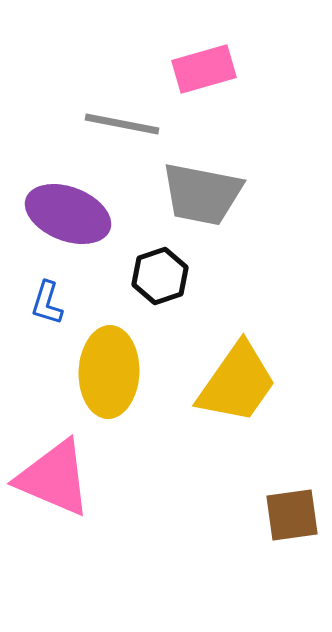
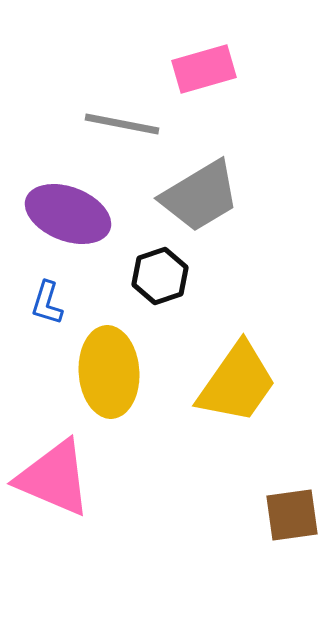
gray trapezoid: moved 2 px left, 2 px down; rotated 42 degrees counterclockwise
yellow ellipse: rotated 6 degrees counterclockwise
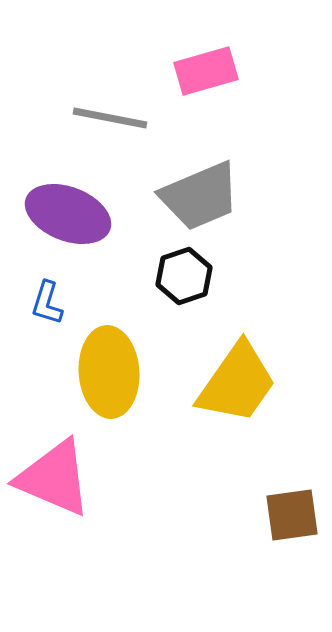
pink rectangle: moved 2 px right, 2 px down
gray line: moved 12 px left, 6 px up
gray trapezoid: rotated 8 degrees clockwise
black hexagon: moved 24 px right
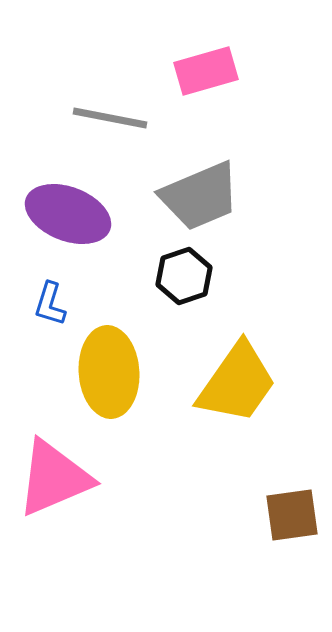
blue L-shape: moved 3 px right, 1 px down
pink triangle: rotated 46 degrees counterclockwise
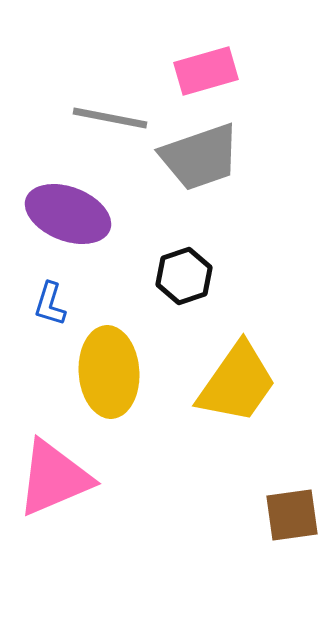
gray trapezoid: moved 39 px up; rotated 4 degrees clockwise
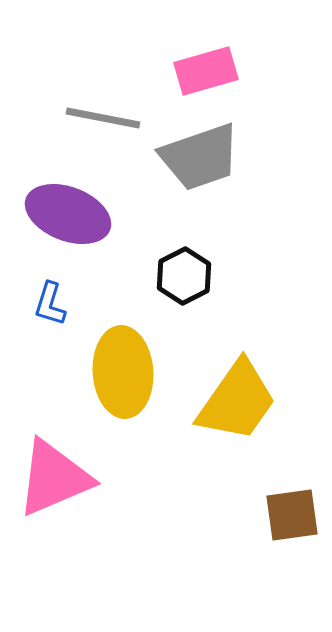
gray line: moved 7 px left
black hexagon: rotated 8 degrees counterclockwise
yellow ellipse: moved 14 px right
yellow trapezoid: moved 18 px down
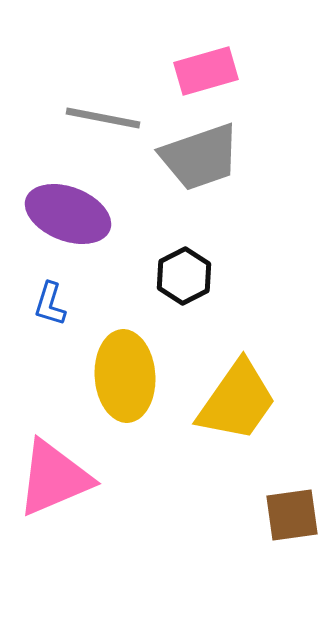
yellow ellipse: moved 2 px right, 4 px down
